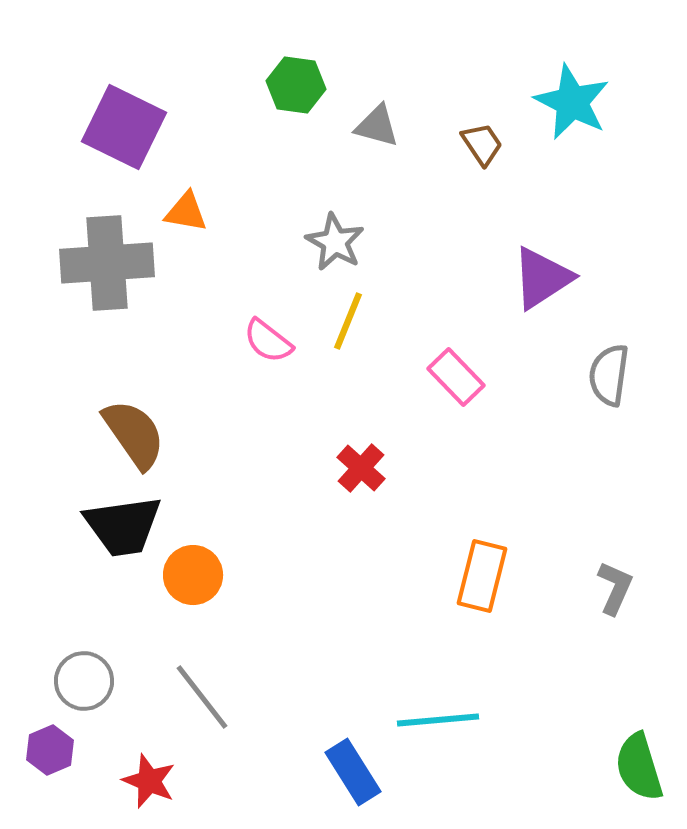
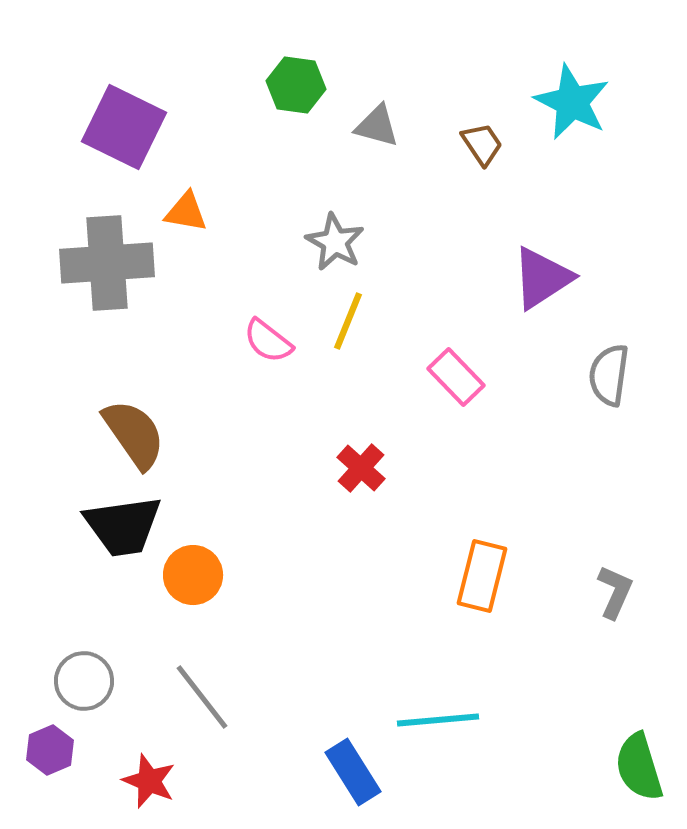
gray L-shape: moved 4 px down
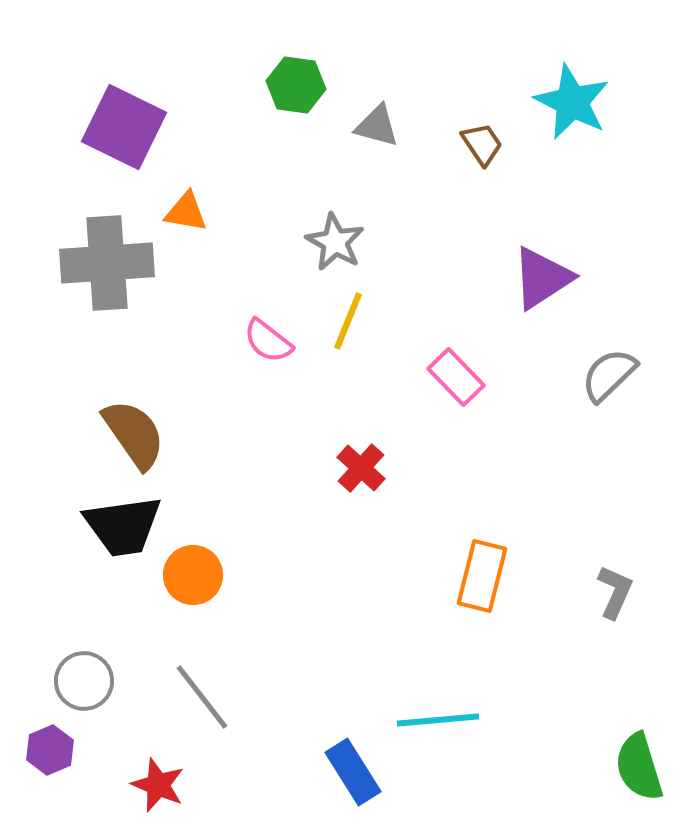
gray semicircle: rotated 38 degrees clockwise
red star: moved 9 px right, 4 px down
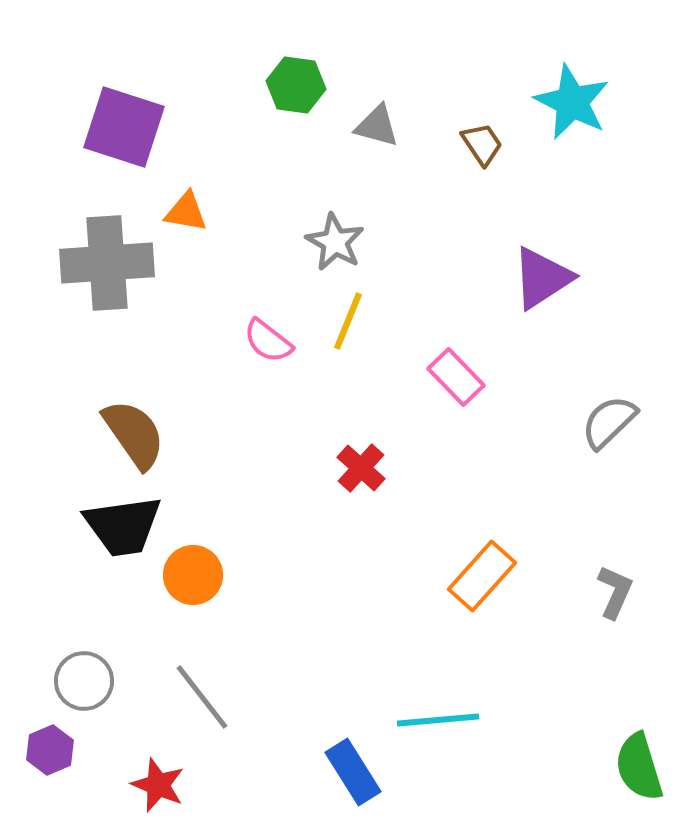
purple square: rotated 8 degrees counterclockwise
gray semicircle: moved 47 px down
orange rectangle: rotated 28 degrees clockwise
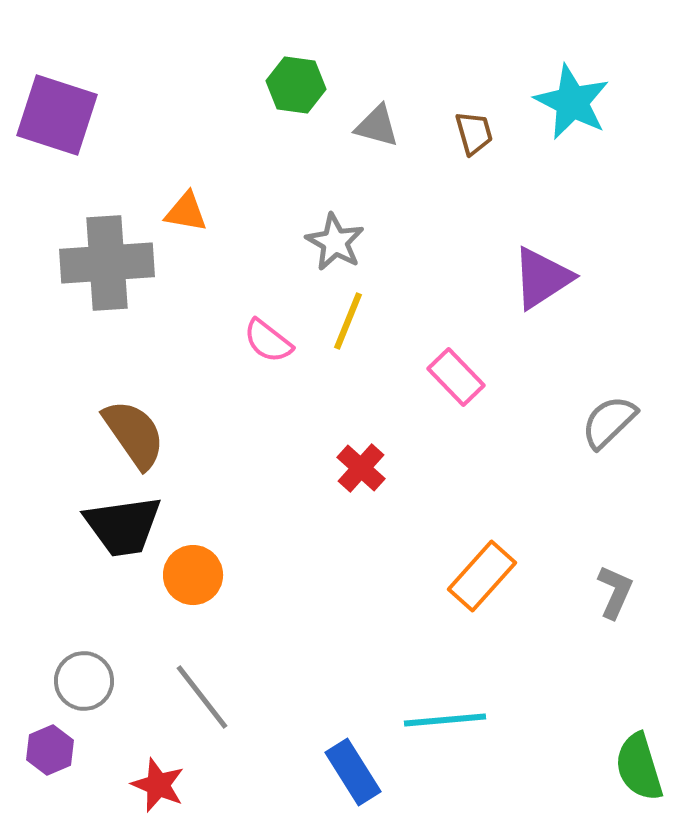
purple square: moved 67 px left, 12 px up
brown trapezoid: moved 8 px left, 11 px up; rotated 18 degrees clockwise
cyan line: moved 7 px right
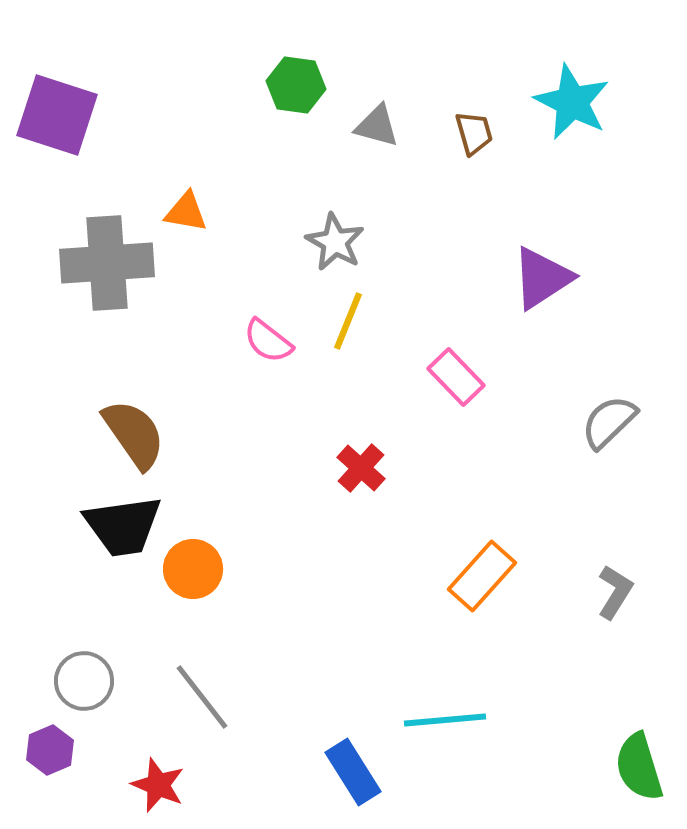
orange circle: moved 6 px up
gray L-shape: rotated 8 degrees clockwise
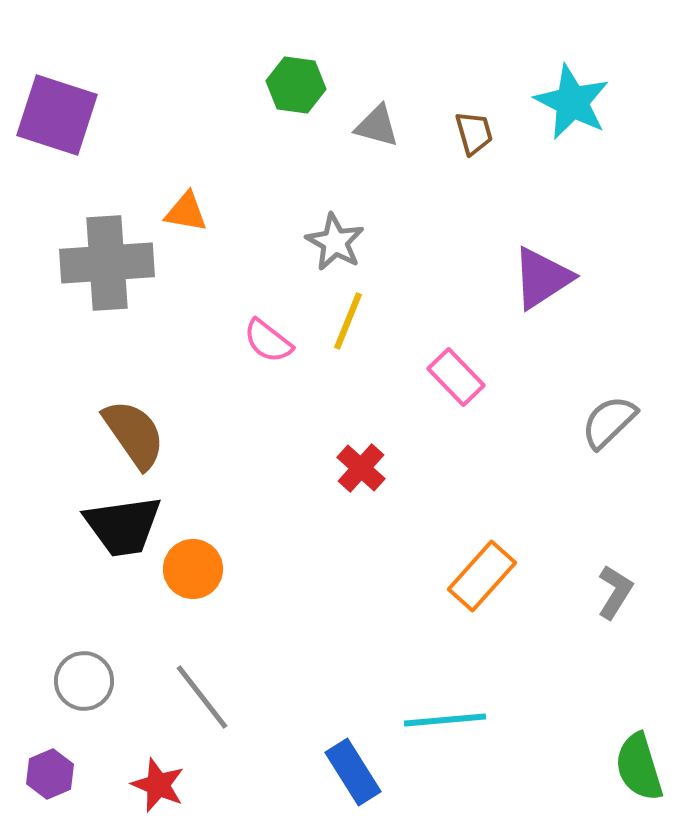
purple hexagon: moved 24 px down
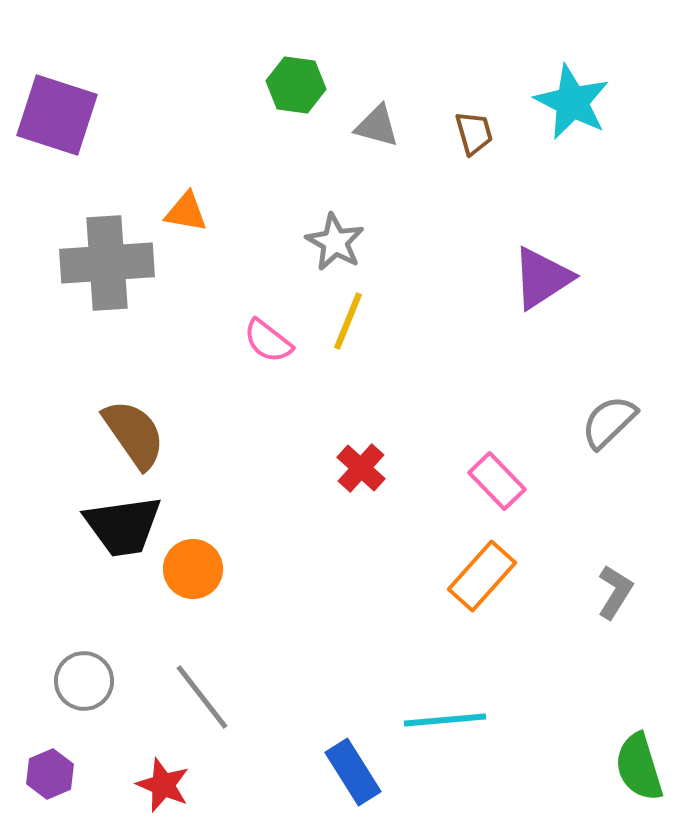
pink rectangle: moved 41 px right, 104 px down
red star: moved 5 px right
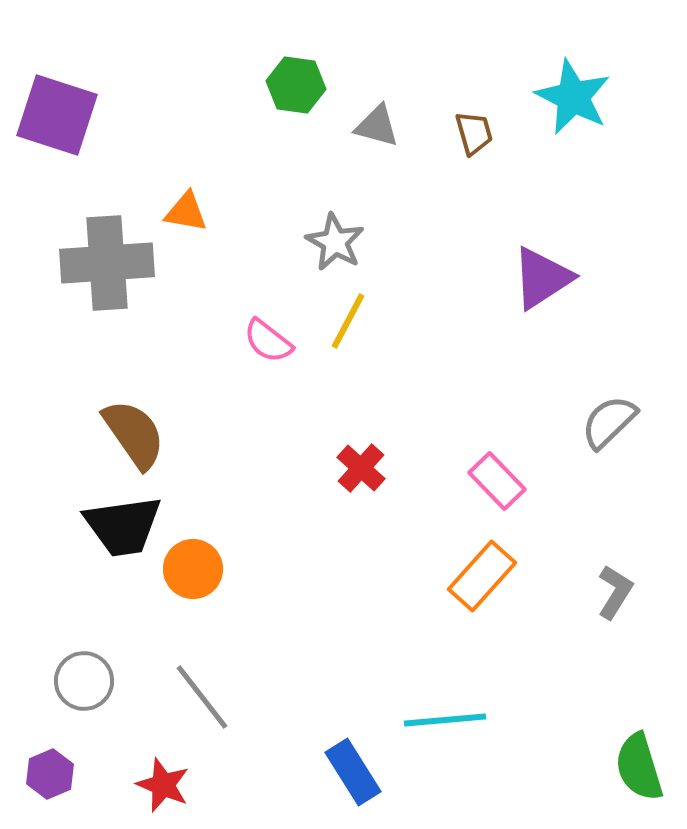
cyan star: moved 1 px right, 5 px up
yellow line: rotated 6 degrees clockwise
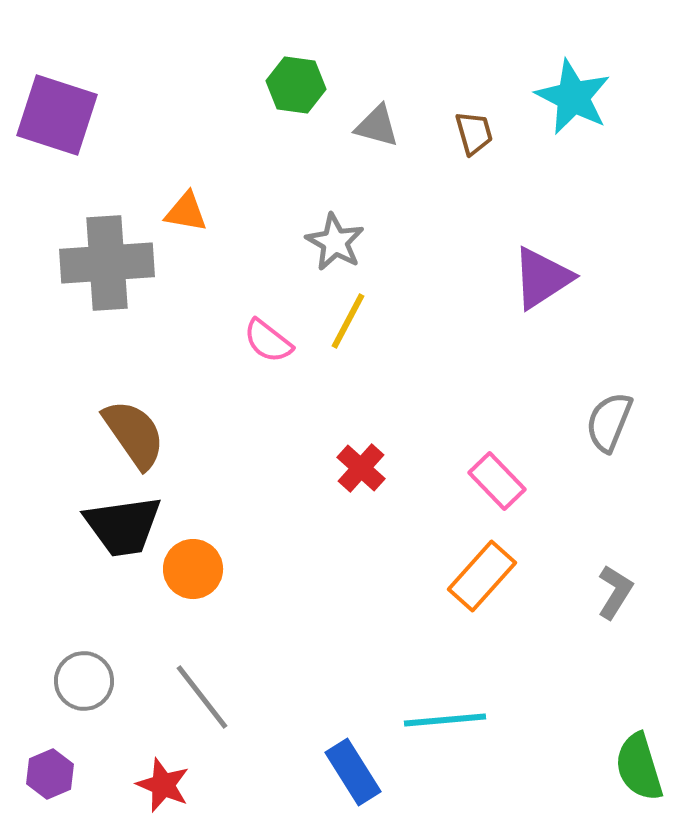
gray semicircle: rotated 24 degrees counterclockwise
